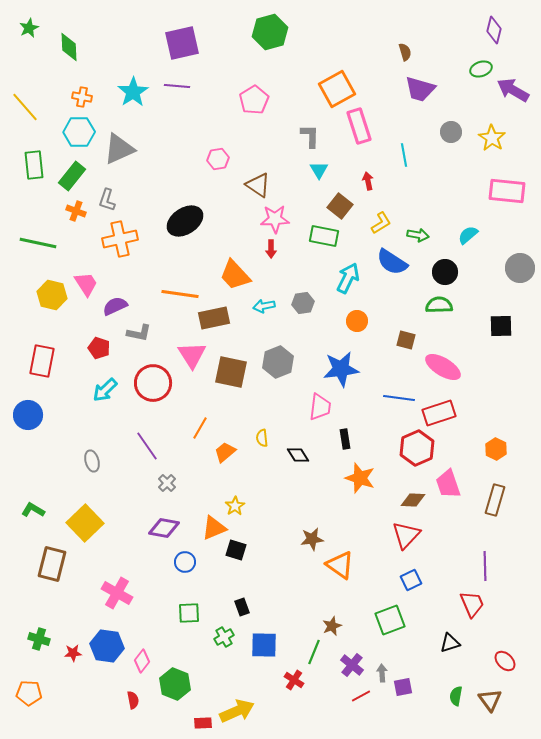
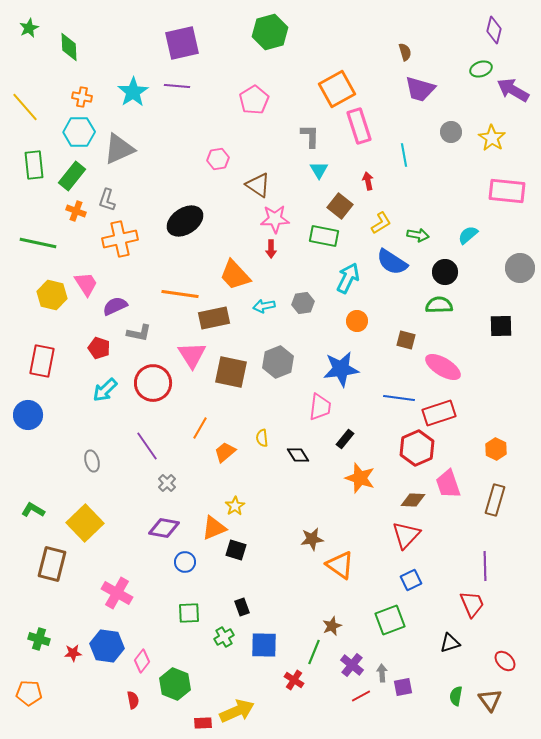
black rectangle at (345, 439): rotated 48 degrees clockwise
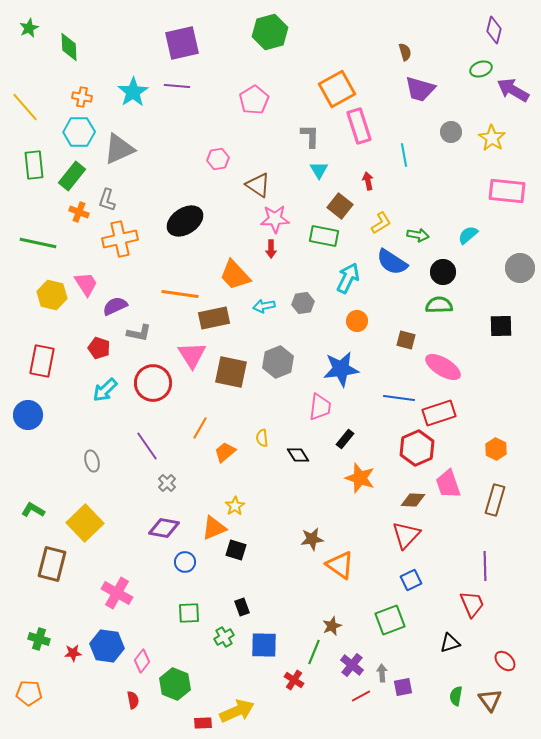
orange cross at (76, 211): moved 3 px right, 1 px down
black circle at (445, 272): moved 2 px left
